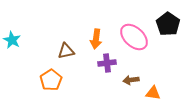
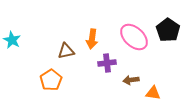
black pentagon: moved 6 px down
orange arrow: moved 4 px left
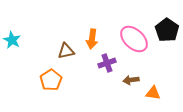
black pentagon: moved 1 px left
pink ellipse: moved 2 px down
purple cross: rotated 12 degrees counterclockwise
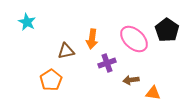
cyan star: moved 15 px right, 18 px up
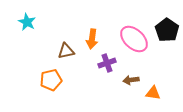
orange pentagon: rotated 20 degrees clockwise
